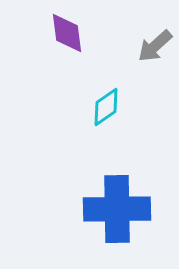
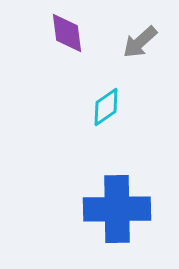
gray arrow: moved 15 px left, 4 px up
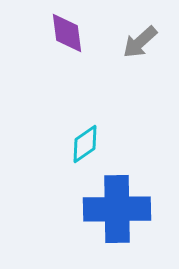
cyan diamond: moved 21 px left, 37 px down
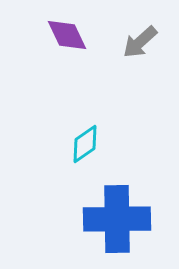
purple diamond: moved 2 px down; rotated 18 degrees counterclockwise
blue cross: moved 10 px down
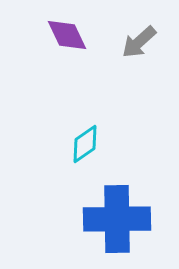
gray arrow: moved 1 px left
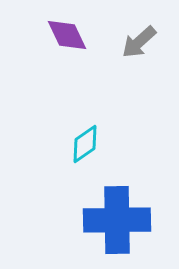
blue cross: moved 1 px down
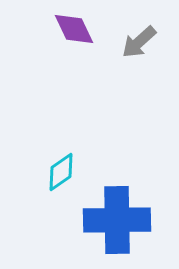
purple diamond: moved 7 px right, 6 px up
cyan diamond: moved 24 px left, 28 px down
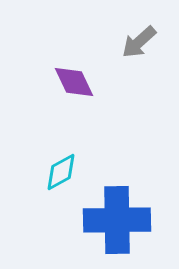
purple diamond: moved 53 px down
cyan diamond: rotated 6 degrees clockwise
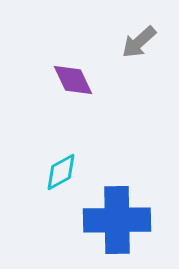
purple diamond: moved 1 px left, 2 px up
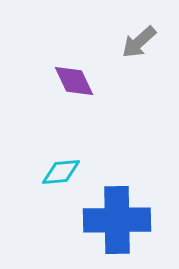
purple diamond: moved 1 px right, 1 px down
cyan diamond: rotated 24 degrees clockwise
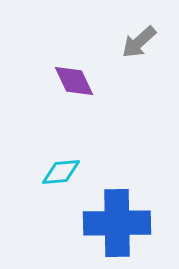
blue cross: moved 3 px down
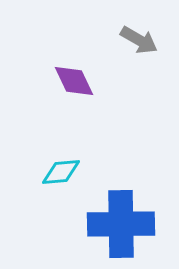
gray arrow: moved 2 px up; rotated 108 degrees counterclockwise
blue cross: moved 4 px right, 1 px down
